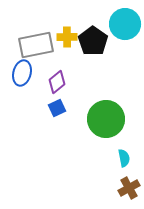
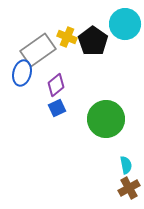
yellow cross: rotated 24 degrees clockwise
gray rectangle: moved 2 px right, 5 px down; rotated 24 degrees counterclockwise
purple diamond: moved 1 px left, 3 px down
cyan semicircle: moved 2 px right, 7 px down
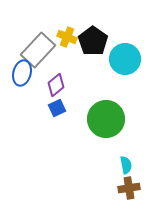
cyan circle: moved 35 px down
gray rectangle: rotated 12 degrees counterclockwise
brown cross: rotated 20 degrees clockwise
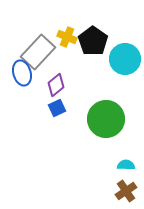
gray rectangle: moved 2 px down
blue ellipse: rotated 30 degrees counterclockwise
cyan semicircle: rotated 78 degrees counterclockwise
brown cross: moved 3 px left, 3 px down; rotated 25 degrees counterclockwise
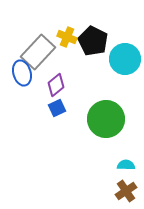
black pentagon: rotated 8 degrees counterclockwise
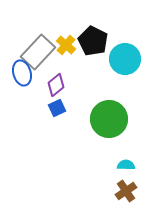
yellow cross: moved 1 px left, 8 px down; rotated 18 degrees clockwise
green circle: moved 3 px right
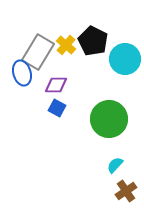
gray rectangle: rotated 12 degrees counterclockwise
purple diamond: rotated 40 degrees clockwise
blue square: rotated 36 degrees counterclockwise
cyan semicircle: moved 11 px left; rotated 48 degrees counterclockwise
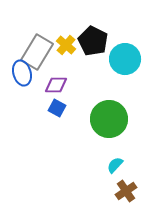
gray rectangle: moved 1 px left
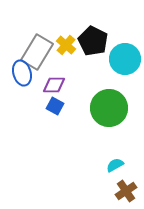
purple diamond: moved 2 px left
blue square: moved 2 px left, 2 px up
green circle: moved 11 px up
cyan semicircle: rotated 18 degrees clockwise
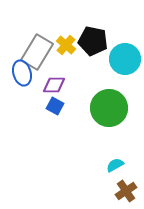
black pentagon: rotated 16 degrees counterclockwise
